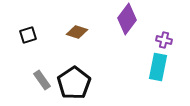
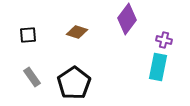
black square: rotated 12 degrees clockwise
gray rectangle: moved 10 px left, 3 px up
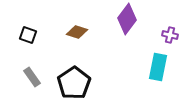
black square: rotated 24 degrees clockwise
purple cross: moved 6 px right, 5 px up
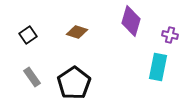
purple diamond: moved 4 px right, 2 px down; rotated 20 degrees counterclockwise
black square: rotated 36 degrees clockwise
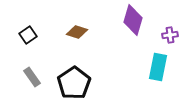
purple diamond: moved 2 px right, 1 px up
purple cross: rotated 21 degrees counterclockwise
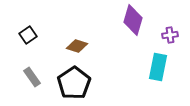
brown diamond: moved 14 px down
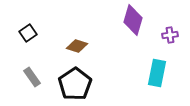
black square: moved 2 px up
cyan rectangle: moved 1 px left, 6 px down
black pentagon: moved 1 px right, 1 px down
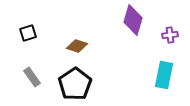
black square: rotated 18 degrees clockwise
cyan rectangle: moved 7 px right, 2 px down
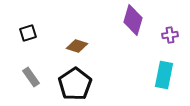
gray rectangle: moved 1 px left
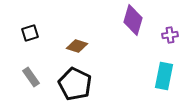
black square: moved 2 px right
cyan rectangle: moved 1 px down
black pentagon: rotated 12 degrees counterclockwise
